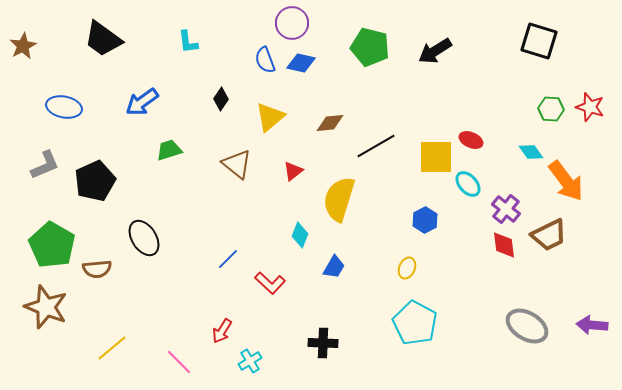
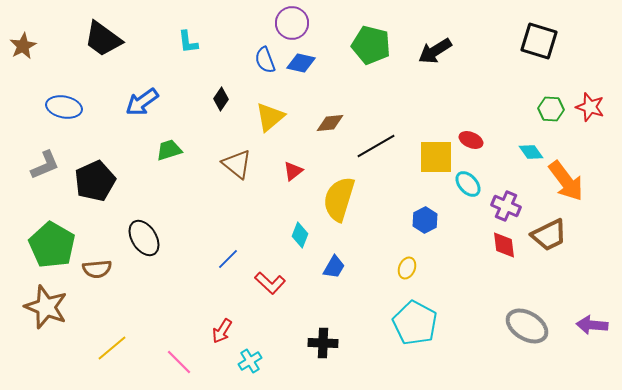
green pentagon at (370, 47): moved 1 px right, 2 px up
purple cross at (506, 209): moved 3 px up; rotated 16 degrees counterclockwise
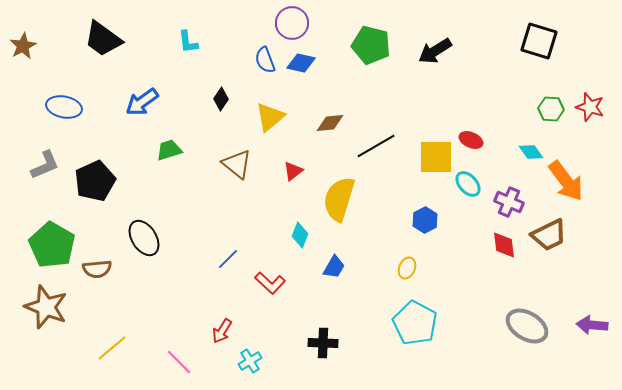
purple cross at (506, 206): moved 3 px right, 4 px up
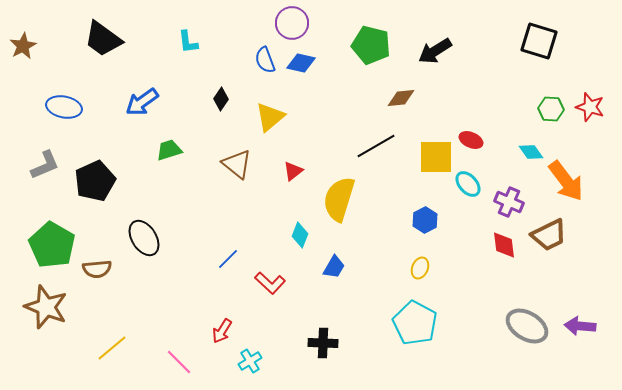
brown diamond at (330, 123): moved 71 px right, 25 px up
yellow ellipse at (407, 268): moved 13 px right
purple arrow at (592, 325): moved 12 px left, 1 px down
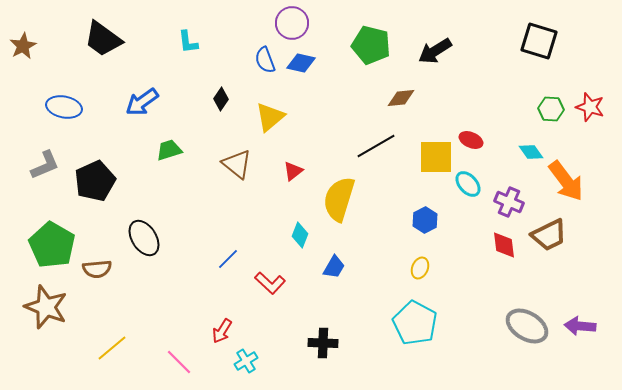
cyan cross at (250, 361): moved 4 px left
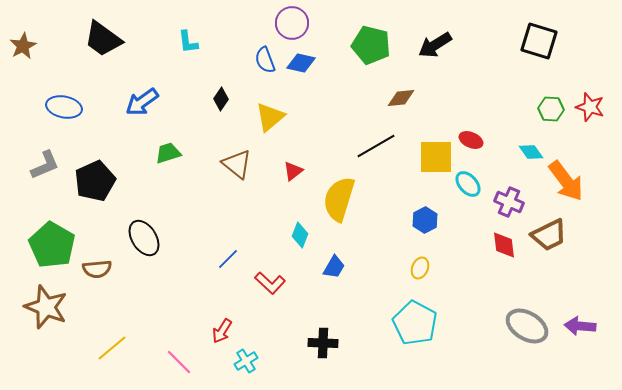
black arrow at (435, 51): moved 6 px up
green trapezoid at (169, 150): moved 1 px left, 3 px down
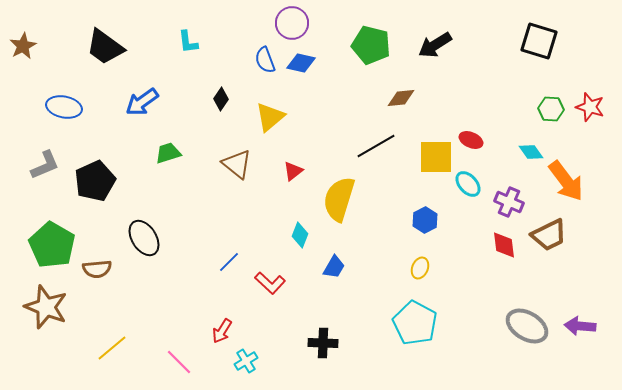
black trapezoid at (103, 39): moved 2 px right, 8 px down
blue line at (228, 259): moved 1 px right, 3 px down
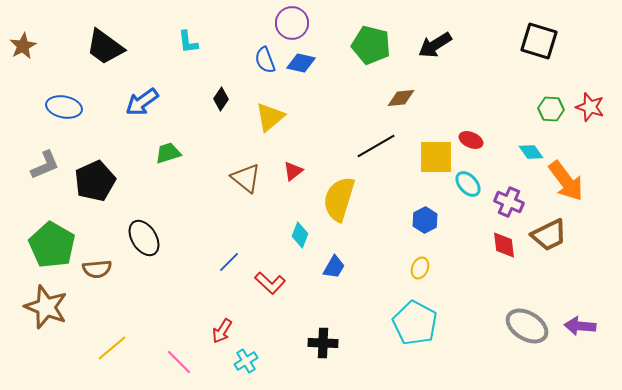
brown triangle at (237, 164): moved 9 px right, 14 px down
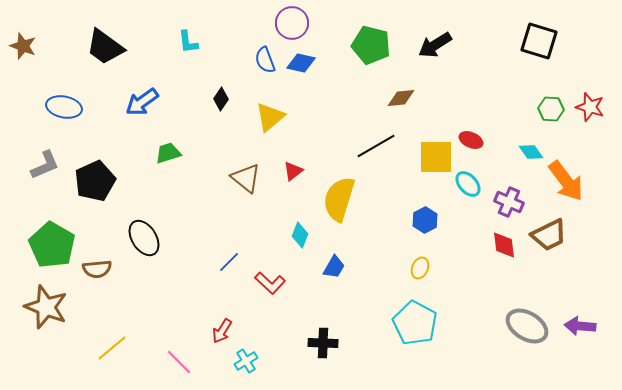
brown star at (23, 46): rotated 24 degrees counterclockwise
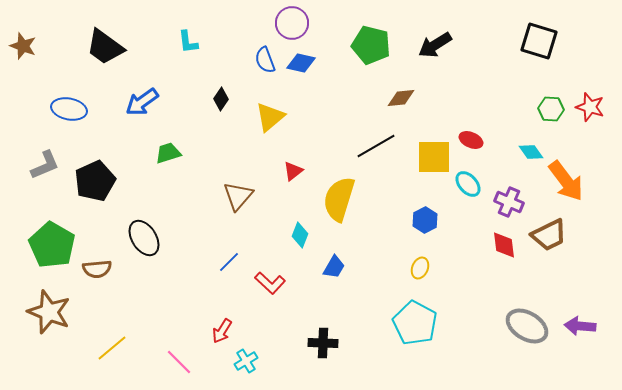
blue ellipse at (64, 107): moved 5 px right, 2 px down
yellow square at (436, 157): moved 2 px left
brown triangle at (246, 178): moved 8 px left, 18 px down; rotated 32 degrees clockwise
brown star at (46, 307): moved 3 px right, 5 px down
